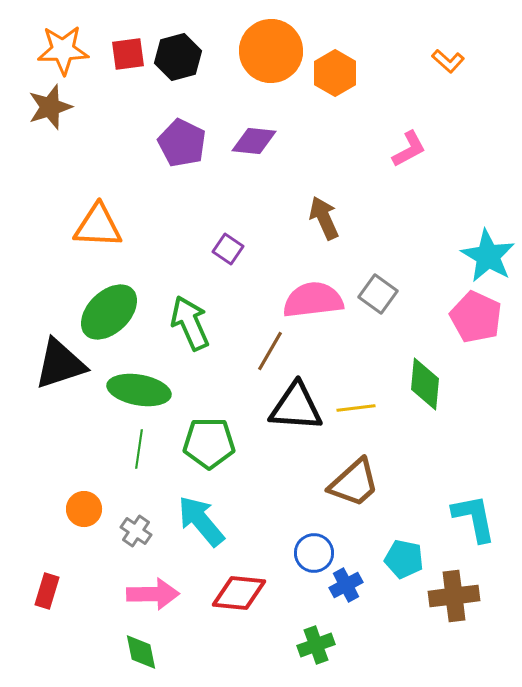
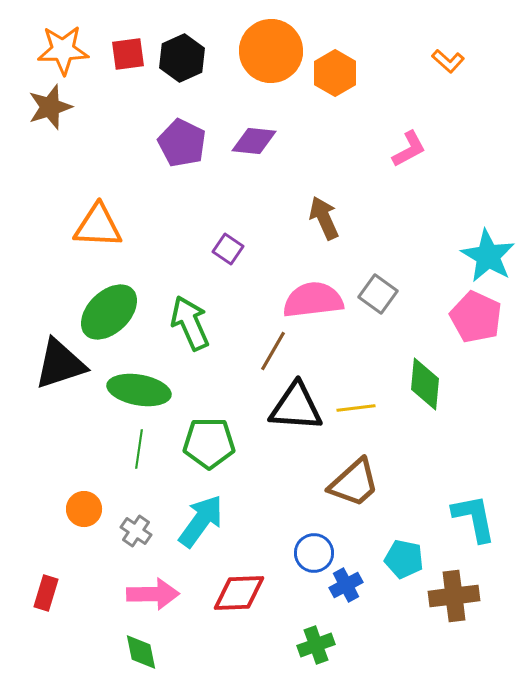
black hexagon at (178, 57): moved 4 px right, 1 px down; rotated 9 degrees counterclockwise
brown line at (270, 351): moved 3 px right
cyan arrow at (201, 521): rotated 76 degrees clockwise
red rectangle at (47, 591): moved 1 px left, 2 px down
red diamond at (239, 593): rotated 8 degrees counterclockwise
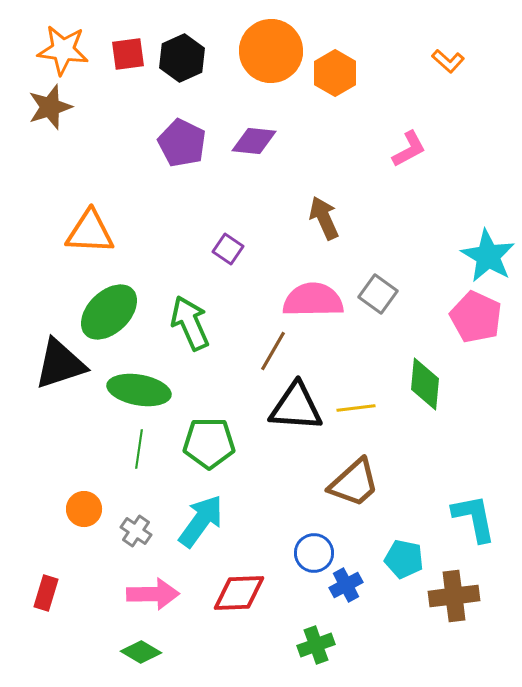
orange star at (63, 50): rotated 9 degrees clockwise
orange triangle at (98, 226): moved 8 px left, 6 px down
pink semicircle at (313, 300): rotated 6 degrees clockwise
green diamond at (141, 652): rotated 48 degrees counterclockwise
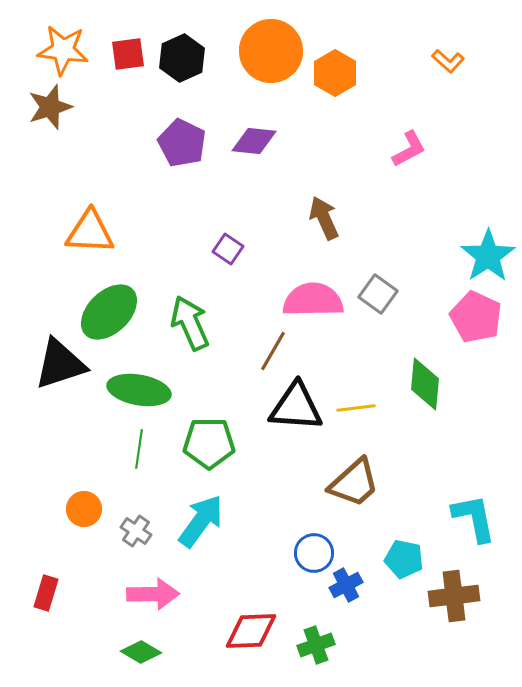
cyan star at (488, 256): rotated 8 degrees clockwise
red diamond at (239, 593): moved 12 px right, 38 px down
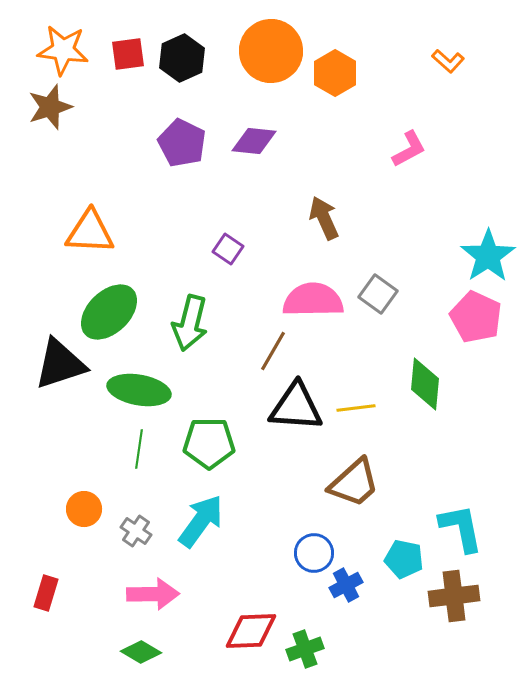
green arrow at (190, 323): rotated 142 degrees counterclockwise
cyan L-shape at (474, 518): moved 13 px left, 10 px down
green cross at (316, 645): moved 11 px left, 4 px down
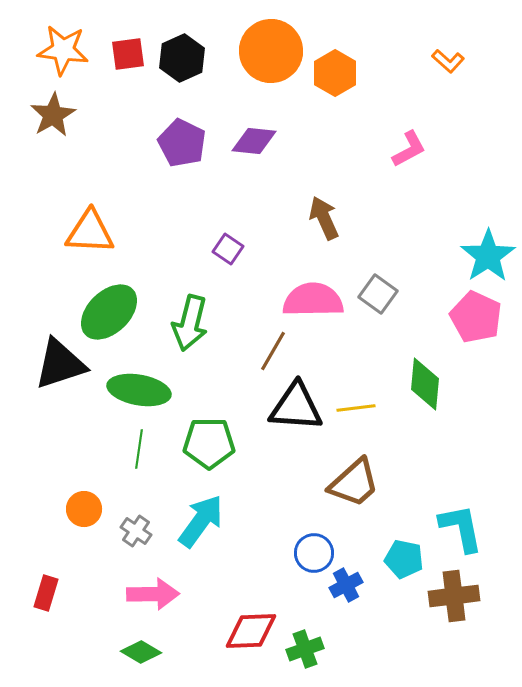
brown star at (50, 107): moved 3 px right, 8 px down; rotated 12 degrees counterclockwise
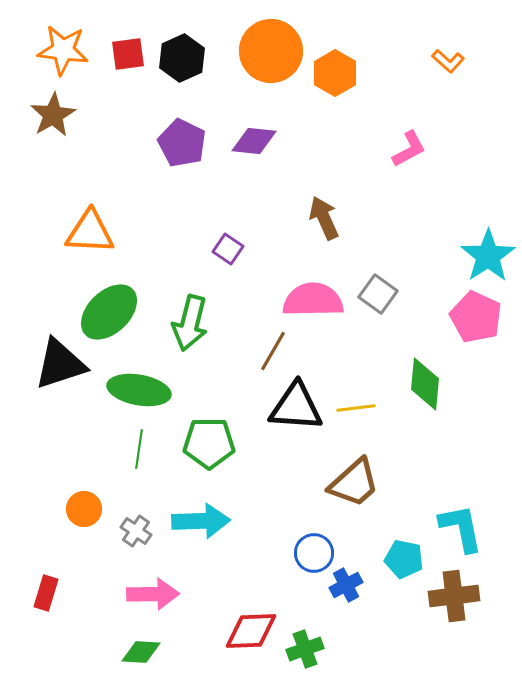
cyan arrow at (201, 521): rotated 52 degrees clockwise
green diamond at (141, 652): rotated 27 degrees counterclockwise
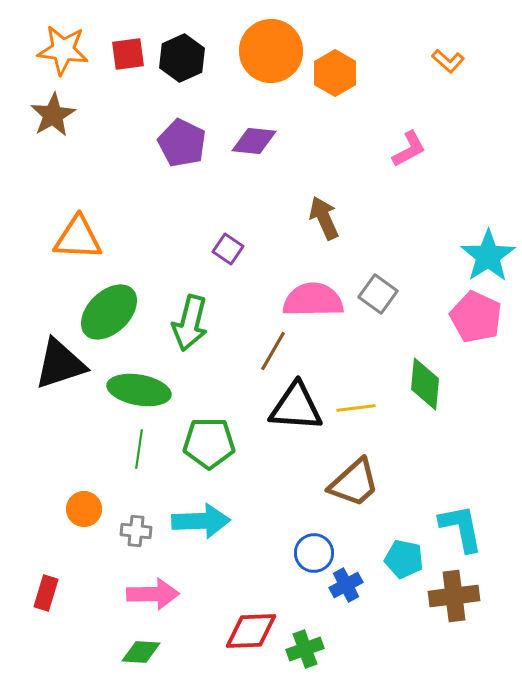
orange triangle at (90, 232): moved 12 px left, 6 px down
gray cross at (136, 531): rotated 28 degrees counterclockwise
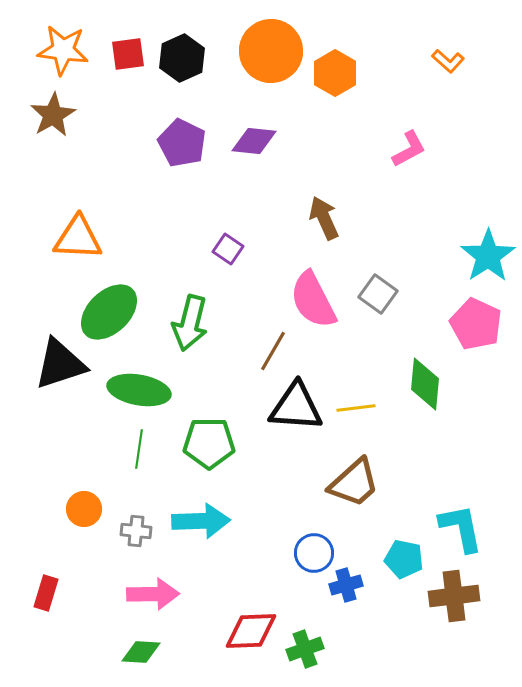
pink semicircle at (313, 300): rotated 116 degrees counterclockwise
pink pentagon at (476, 317): moved 7 px down
blue cross at (346, 585): rotated 12 degrees clockwise
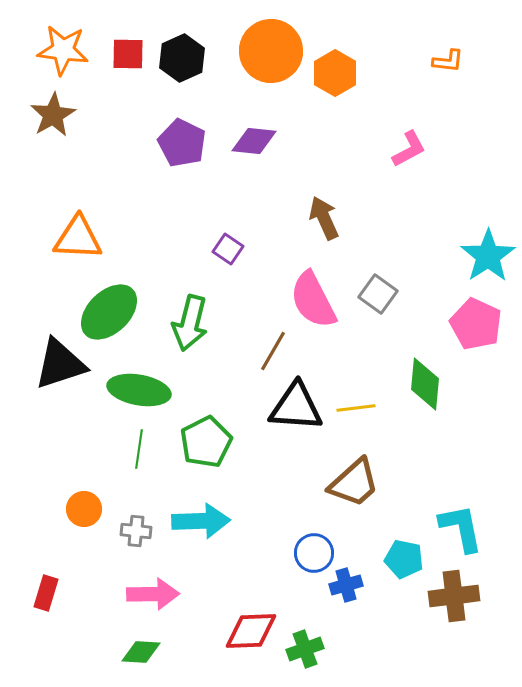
red square at (128, 54): rotated 9 degrees clockwise
orange L-shape at (448, 61): rotated 36 degrees counterclockwise
green pentagon at (209, 443): moved 3 px left, 1 px up; rotated 27 degrees counterclockwise
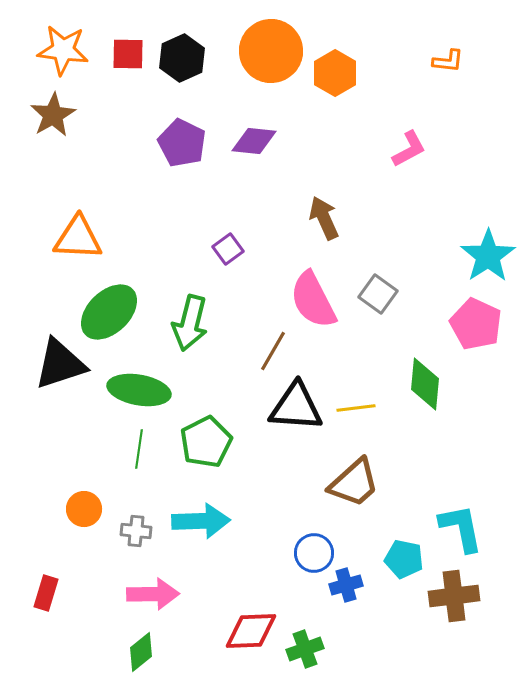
purple square at (228, 249): rotated 20 degrees clockwise
green diamond at (141, 652): rotated 42 degrees counterclockwise
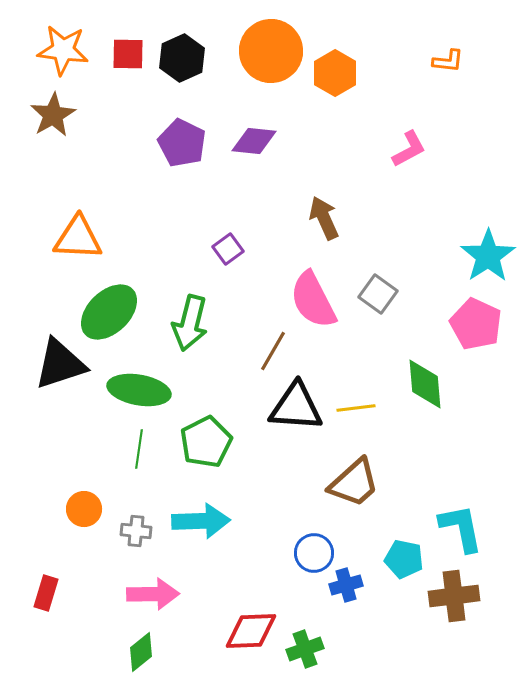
green diamond at (425, 384): rotated 10 degrees counterclockwise
